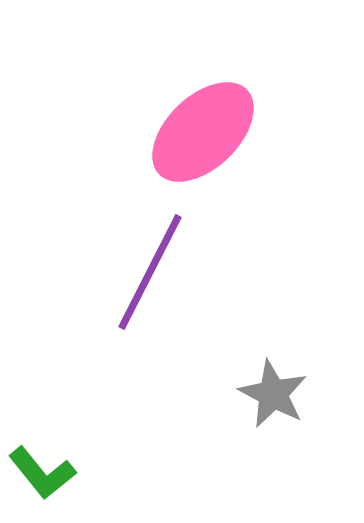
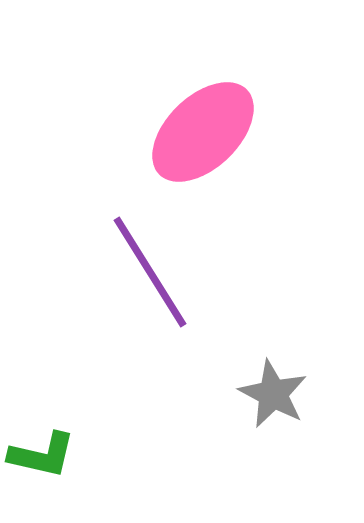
purple line: rotated 59 degrees counterclockwise
green L-shape: moved 18 px up; rotated 38 degrees counterclockwise
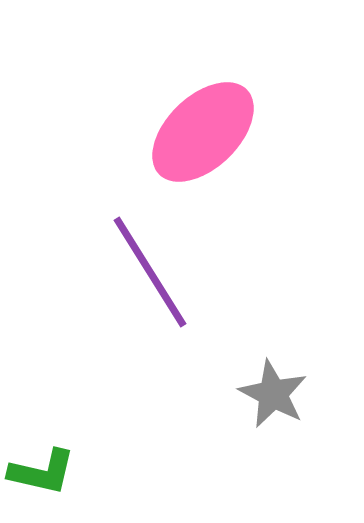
green L-shape: moved 17 px down
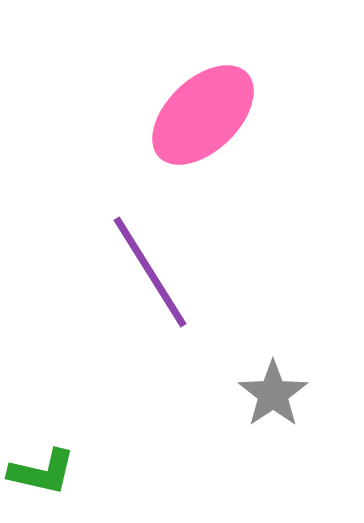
pink ellipse: moved 17 px up
gray star: rotated 10 degrees clockwise
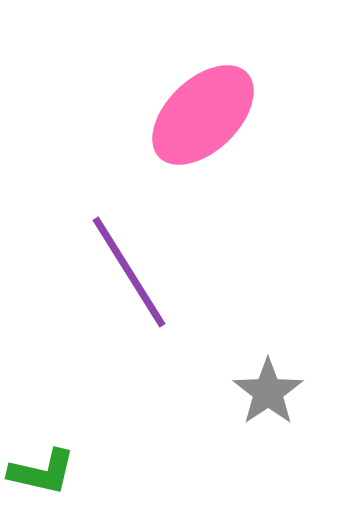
purple line: moved 21 px left
gray star: moved 5 px left, 2 px up
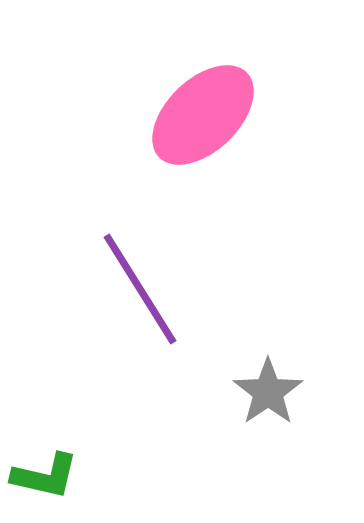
purple line: moved 11 px right, 17 px down
green L-shape: moved 3 px right, 4 px down
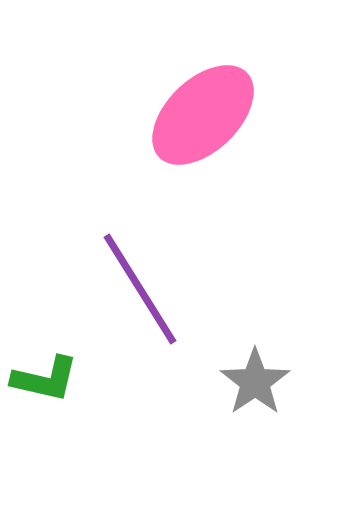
gray star: moved 13 px left, 10 px up
green L-shape: moved 97 px up
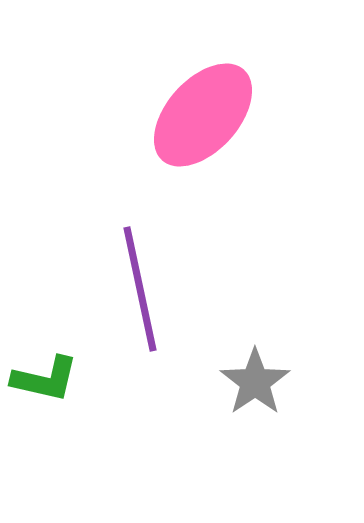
pink ellipse: rotated 4 degrees counterclockwise
purple line: rotated 20 degrees clockwise
